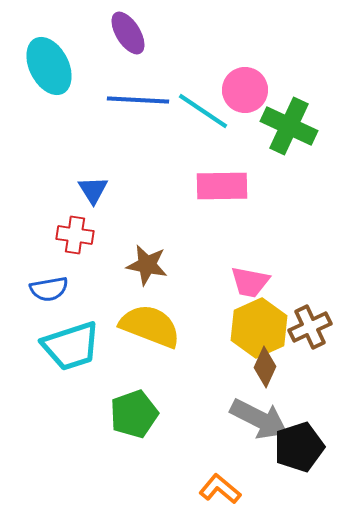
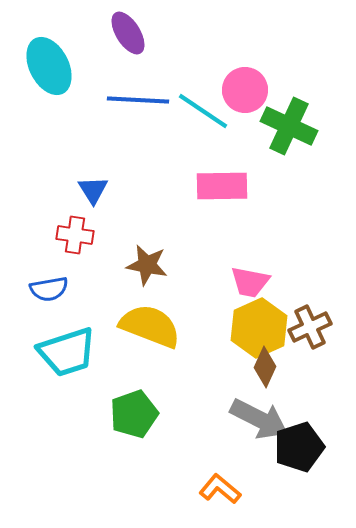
cyan trapezoid: moved 4 px left, 6 px down
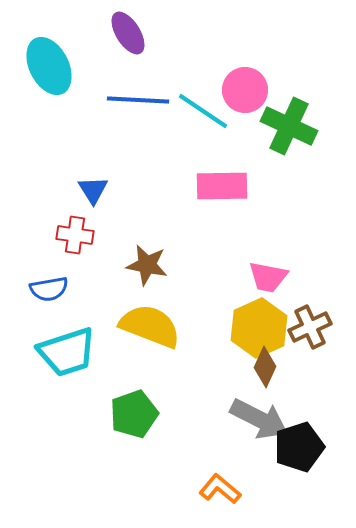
pink trapezoid: moved 18 px right, 5 px up
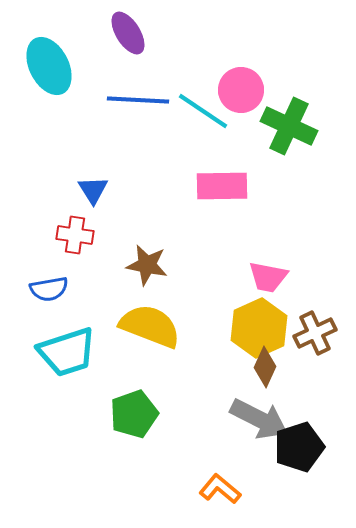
pink circle: moved 4 px left
brown cross: moved 5 px right, 6 px down
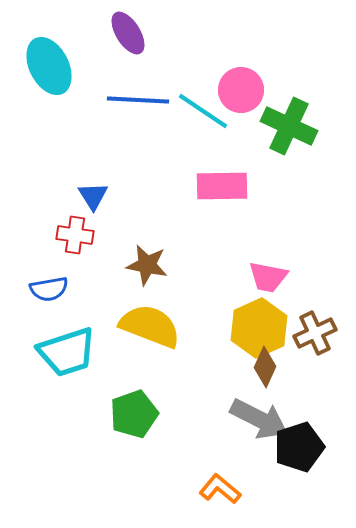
blue triangle: moved 6 px down
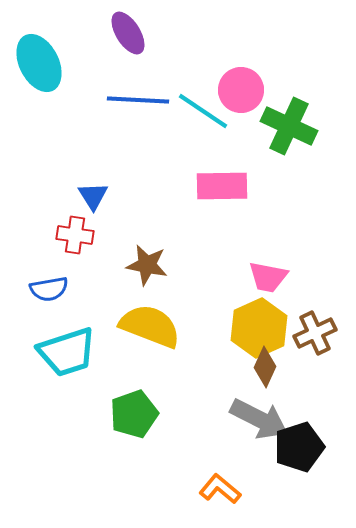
cyan ellipse: moved 10 px left, 3 px up
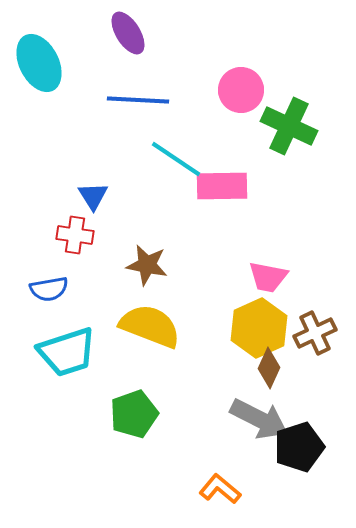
cyan line: moved 27 px left, 48 px down
brown diamond: moved 4 px right, 1 px down
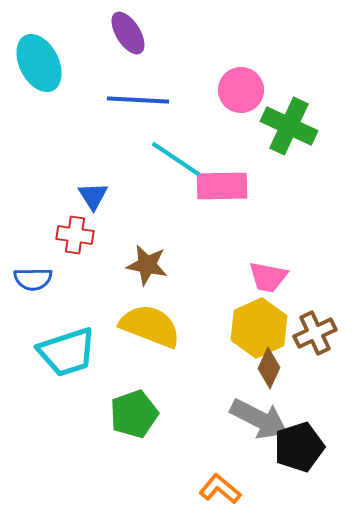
blue semicircle: moved 16 px left, 10 px up; rotated 9 degrees clockwise
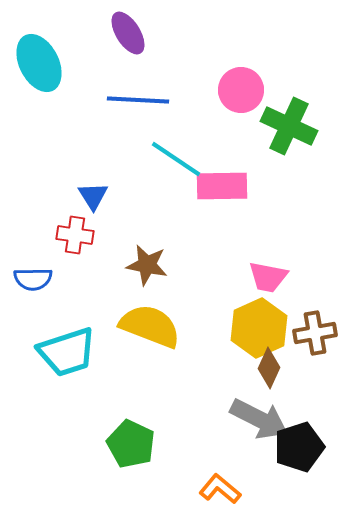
brown cross: rotated 15 degrees clockwise
green pentagon: moved 3 px left, 30 px down; rotated 27 degrees counterclockwise
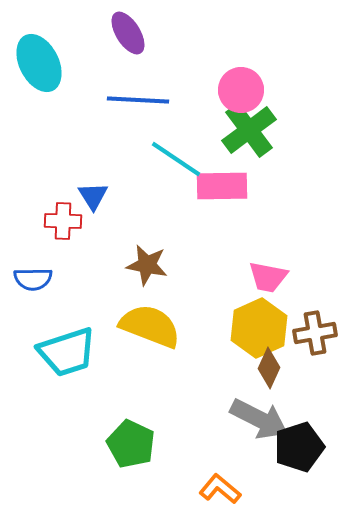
green cross: moved 40 px left, 4 px down; rotated 28 degrees clockwise
red cross: moved 12 px left, 14 px up; rotated 6 degrees counterclockwise
